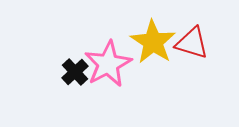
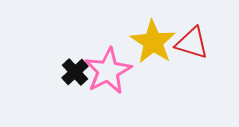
pink star: moved 7 px down
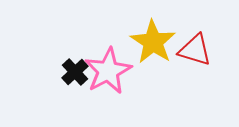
red triangle: moved 3 px right, 7 px down
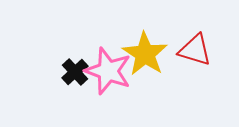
yellow star: moved 8 px left, 12 px down
pink star: rotated 24 degrees counterclockwise
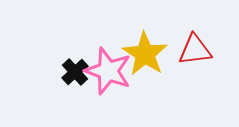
red triangle: rotated 24 degrees counterclockwise
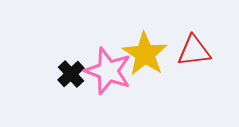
red triangle: moved 1 px left, 1 px down
black cross: moved 4 px left, 2 px down
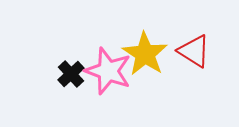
red triangle: rotated 39 degrees clockwise
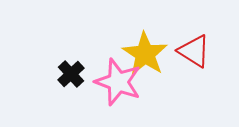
pink star: moved 10 px right, 11 px down
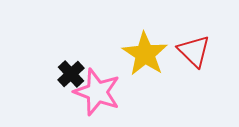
red triangle: rotated 12 degrees clockwise
pink star: moved 21 px left, 10 px down
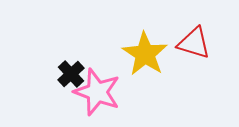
red triangle: moved 8 px up; rotated 27 degrees counterclockwise
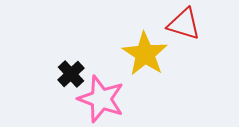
red triangle: moved 10 px left, 19 px up
pink star: moved 4 px right, 7 px down
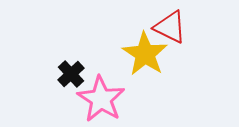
red triangle: moved 14 px left, 3 px down; rotated 9 degrees clockwise
pink star: rotated 12 degrees clockwise
